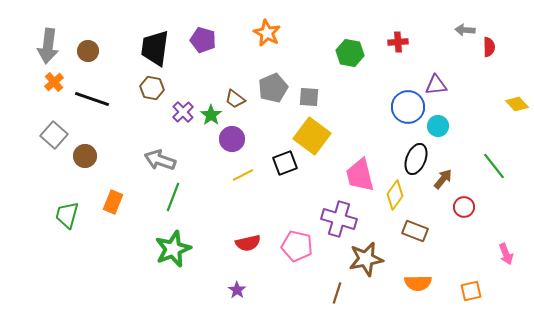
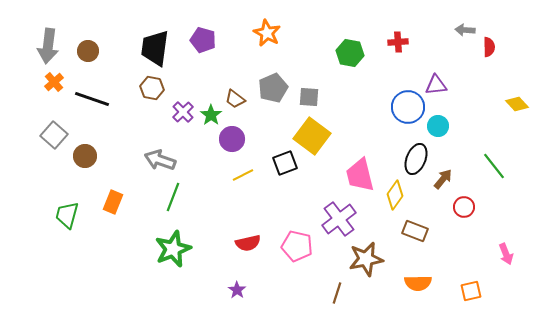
purple cross at (339, 219): rotated 36 degrees clockwise
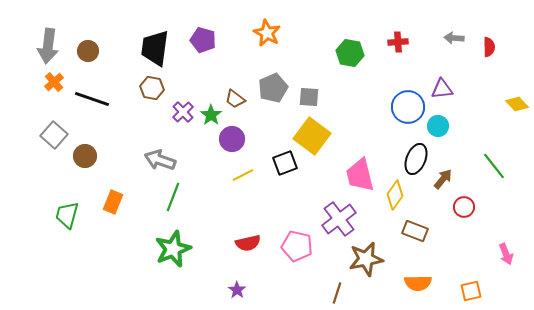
gray arrow at (465, 30): moved 11 px left, 8 px down
purple triangle at (436, 85): moved 6 px right, 4 px down
